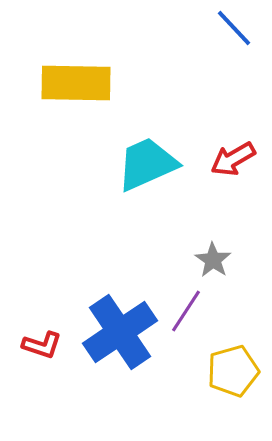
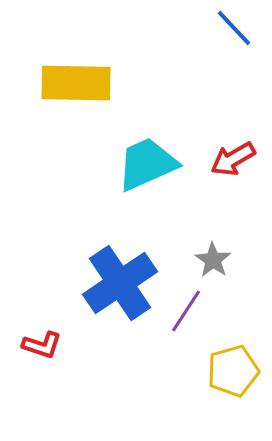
blue cross: moved 49 px up
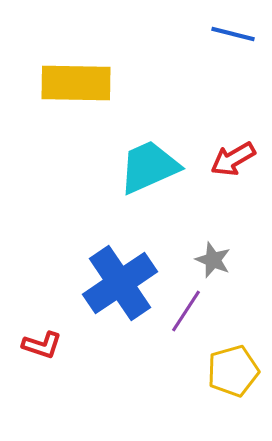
blue line: moved 1 px left, 6 px down; rotated 33 degrees counterclockwise
cyan trapezoid: moved 2 px right, 3 px down
gray star: rotated 12 degrees counterclockwise
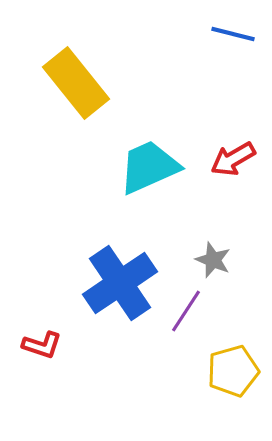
yellow rectangle: rotated 50 degrees clockwise
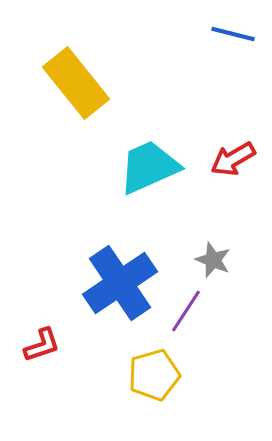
red L-shape: rotated 36 degrees counterclockwise
yellow pentagon: moved 79 px left, 4 px down
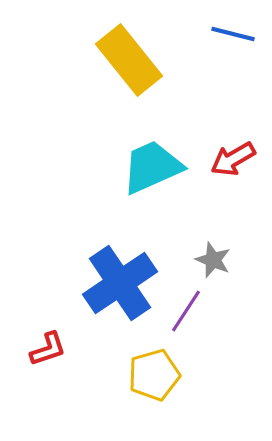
yellow rectangle: moved 53 px right, 23 px up
cyan trapezoid: moved 3 px right
red L-shape: moved 6 px right, 4 px down
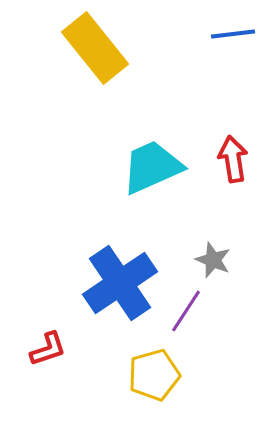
blue line: rotated 21 degrees counterclockwise
yellow rectangle: moved 34 px left, 12 px up
red arrow: rotated 111 degrees clockwise
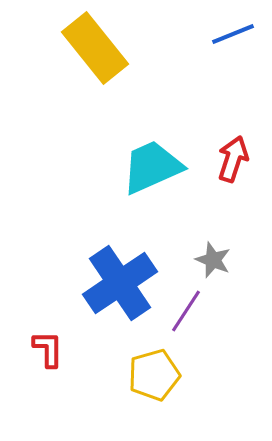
blue line: rotated 15 degrees counterclockwise
red arrow: rotated 27 degrees clockwise
red L-shape: rotated 72 degrees counterclockwise
